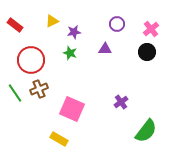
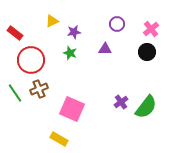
red rectangle: moved 8 px down
green semicircle: moved 24 px up
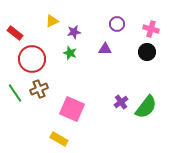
pink cross: rotated 35 degrees counterclockwise
red circle: moved 1 px right, 1 px up
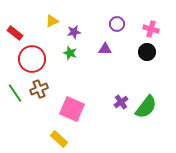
yellow rectangle: rotated 12 degrees clockwise
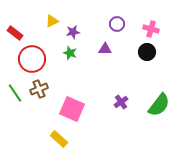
purple star: moved 1 px left
green semicircle: moved 13 px right, 2 px up
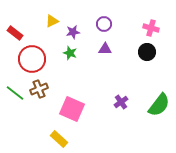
purple circle: moved 13 px left
pink cross: moved 1 px up
green line: rotated 18 degrees counterclockwise
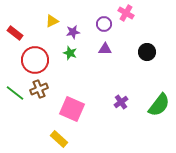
pink cross: moved 25 px left, 15 px up; rotated 14 degrees clockwise
red circle: moved 3 px right, 1 px down
